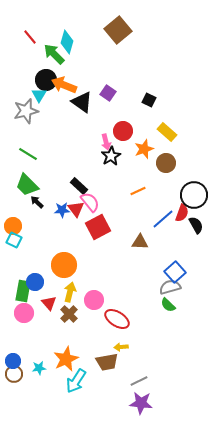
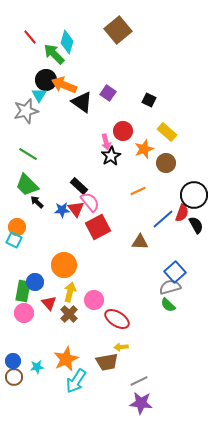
orange circle at (13, 226): moved 4 px right, 1 px down
cyan star at (39, 368): moved 2 px left, 1 px up
brown circle at (14, 374): moved 3 px down
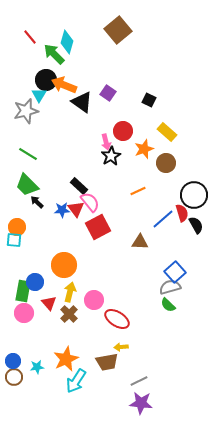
red semicircle at (182, 213): rotated 36 degrees counterclockwise
cyan square at (14, 240): rotated 21 degrees counterclockwise
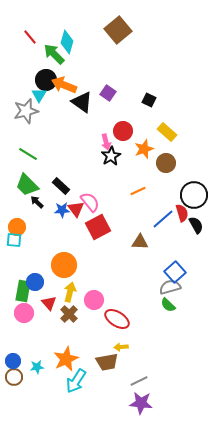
black rectangle at (79, 186): moved 18 px left
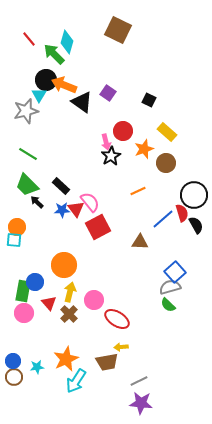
brown square at (118, 30): rotated 24 degrees counterclockwise
red line at (30, 37): moved 1 px left, 2 px down
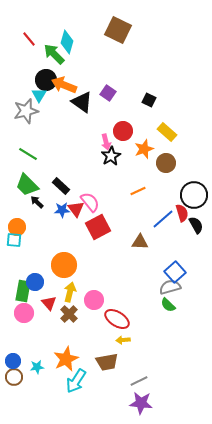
yellow arrow at (121, 347): moved 2 px right, 7 px up
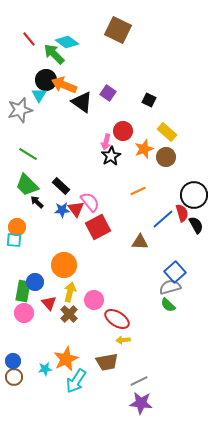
cyan diamond at (67, 42): rotated 70 degrees counterclockwise
gray star at (26, 111): moved 6 px left, 1 px up
pink arrow at (106, 142): rotated 28 degrees clockwise
brown circle at (166, 163): moved 6 px up
cyan star at (37, 367): moved 8 px right, 2 px down
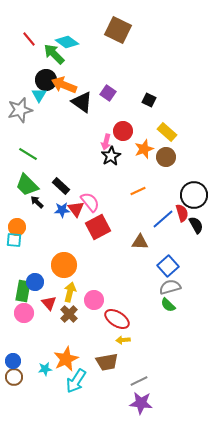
blue square at (175, 272): moved 7 px left, 6 px up
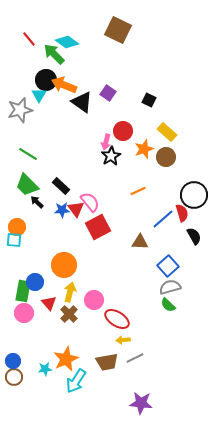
black semicircle at (196, 225): moved 2 px left, 11 px down
gray line at (139, 381): moved 4 px left, 23 px up
